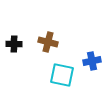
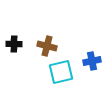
brown cross: moved 1 px left, 4 px down
cyan square: moved 1 px left, 3 px up; rotated 25 degrees counterclockwise
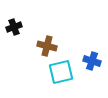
black cross: moved 17 px up; rotated 21 degrees counterclockwise
blue cross: rotated 30 degrees clockwise
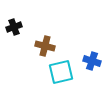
brown cross: moved 2 px left
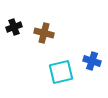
brown cross: moved 1 px left, 13 px up
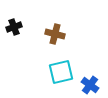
brown cross: moved 11 px right, 1 px down
blue cross: moved 2 px left, 24 px down; rotated 18 degrees clockwise
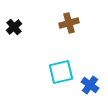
black cross: rotated 21 degrees counterclockwise
brown cross: moved 14 px right, 11 px up; rotated 30 degrees counterclockwise
